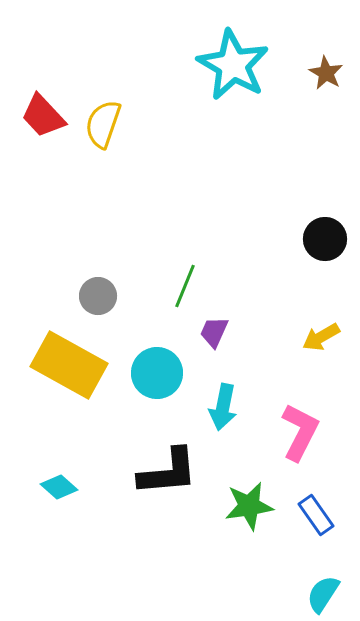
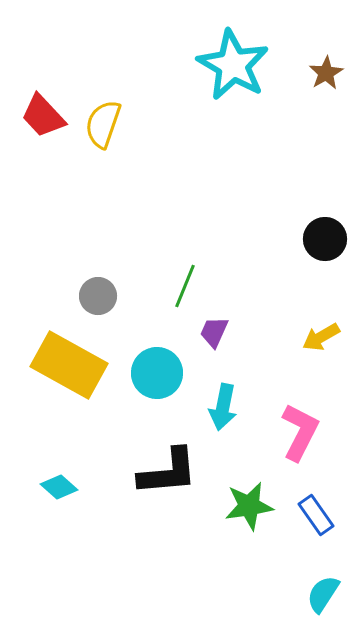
brown star: rotated 12 degrees clockwise
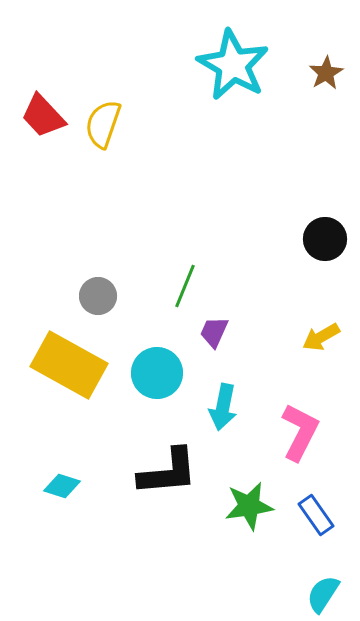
cyan diamond: moved 3 px right, 1 px up; rotated 24 degrees counterclockwise
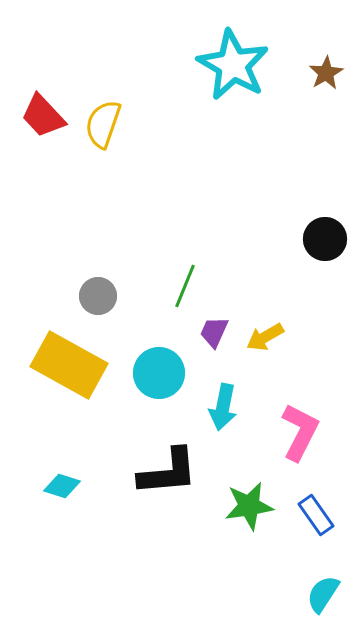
yellow arrow: moved 56 px left
cyan circle: moved 2 px right
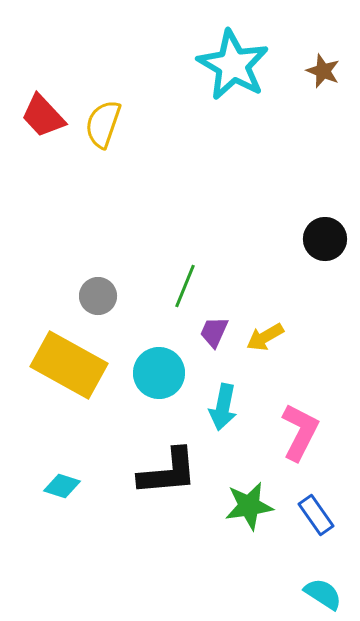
brown star: moved 3 px left, 2 px up; rotated 20 degrees counterclockwise
cyan semicircle: rotated 90 degrees clockwise
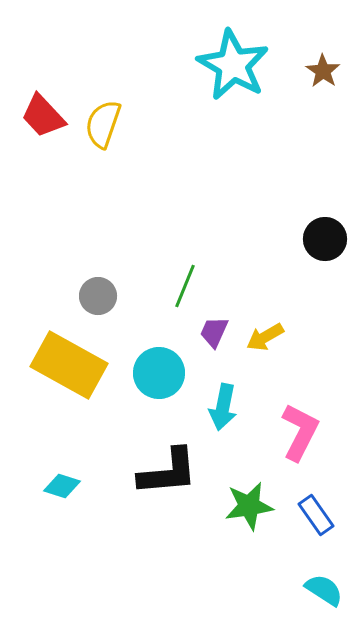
brown star: rotated 12 degrees clockwise
cyan semicircle: moved 1 px right, 4 px up
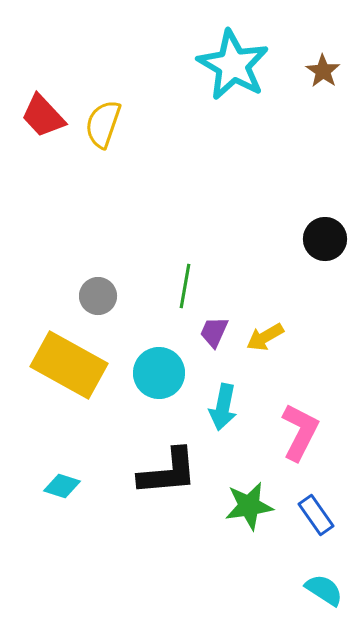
green line: rotated 12 degrees counterclockwise
